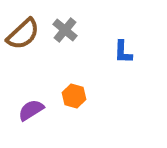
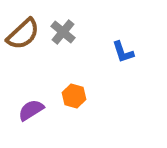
gray cross: moved 2 px left, 2 px down
blue L-shape: rotated 20 degrees counterclockwise
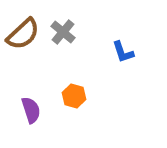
purple semicircle: rotated 104 degrees clockwise
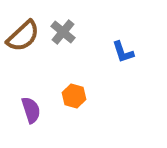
brown semicircle: moved 2 px down
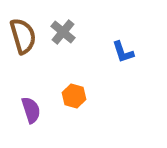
brown semicircle: rotated 63 degrees counterclockwise
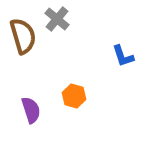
gray cross: moved 6 px left, 13 px up
blue L-shape: moved 4 px down
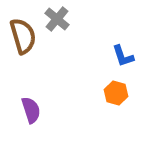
orange hexagon: moved 42 px right, 3 px up
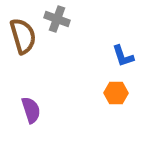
gray cross: rotated 20 degrees counterclockwise
orange hexagon: rotated 15 degrees counterclockwise
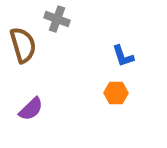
brown semicircle: moved 9 px down
purple semicircle: moved 1 px up; rotated 64 degrees clockwise
